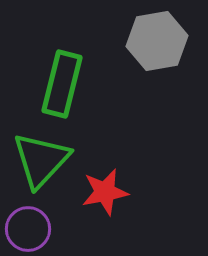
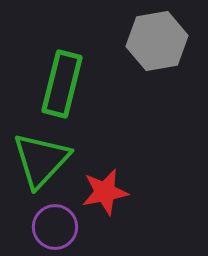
purple circle: moved 27 px right, 2 px up
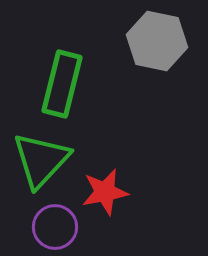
gray hexagon: rotated 22 degrees clockwise
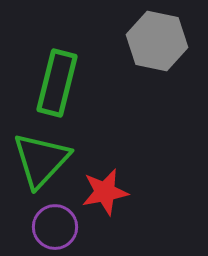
green rectangle: moved 5 px left, 1 px up
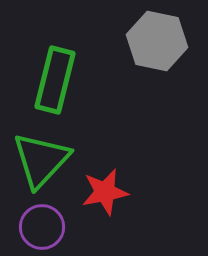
green rectangle: moved 2 px left, 3 px up
purple circle: moved 13 px left
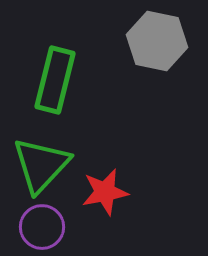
green triangle: moved 5 px down
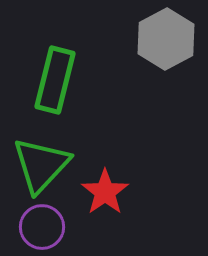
gray hexagon: moved 9 px right, 2 px up; rotated 20 degrees clockwise
red star: rotated 24 degrees counterclockwise
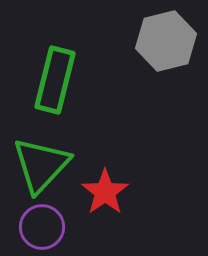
gray hexagon: moved 2 px down; rotated 14 degrees clockwise
